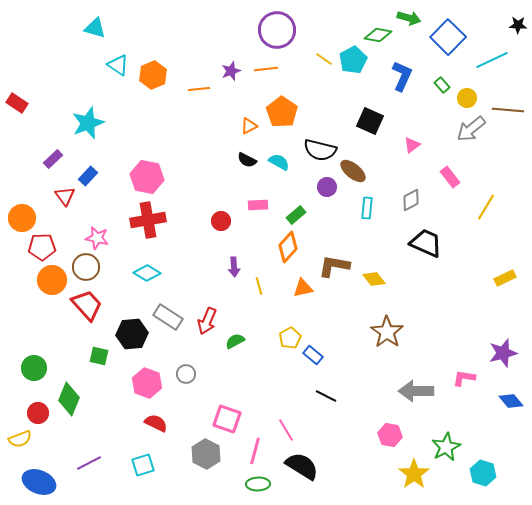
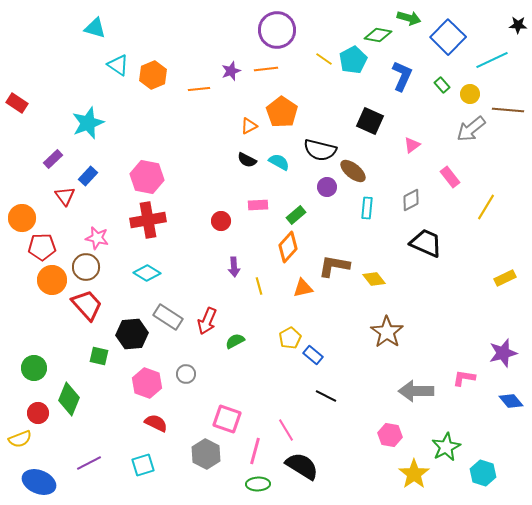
yellow circle at (467, 98): moved 3 px right, 4 px up
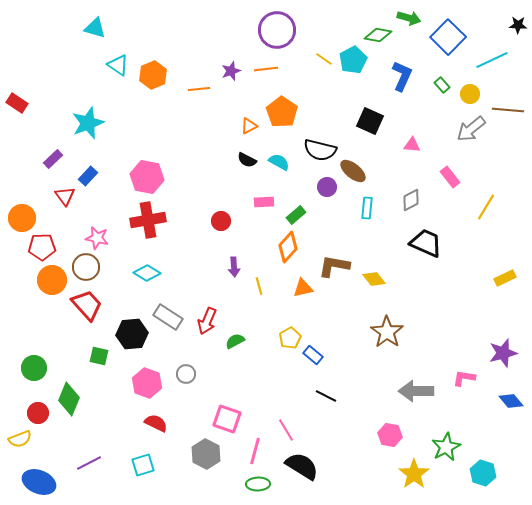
pink triangle at (412, 145): rotated 42 degrees clockwise
pink rectangle at (258, 205): moved 6 px right, 3 px up
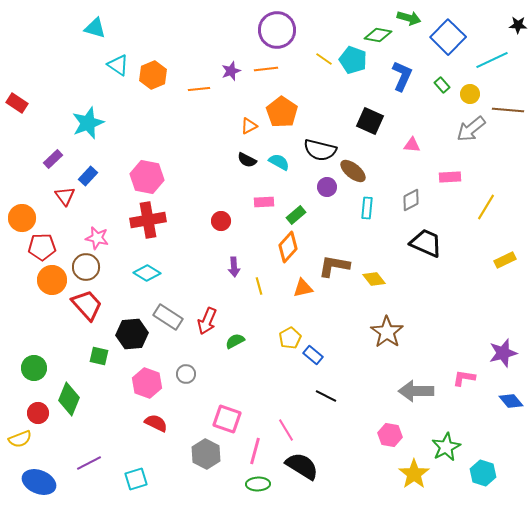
cyan pentagon at (353, 60): rotated 24 degrees counterclockwise
pink rectangle at (450, 177): rotated 55 degrees counterclockwise
yellow rectangle at (505, 278): moved 18 px up
cyan square at (143, 465): moved 7 px left, 14 px down
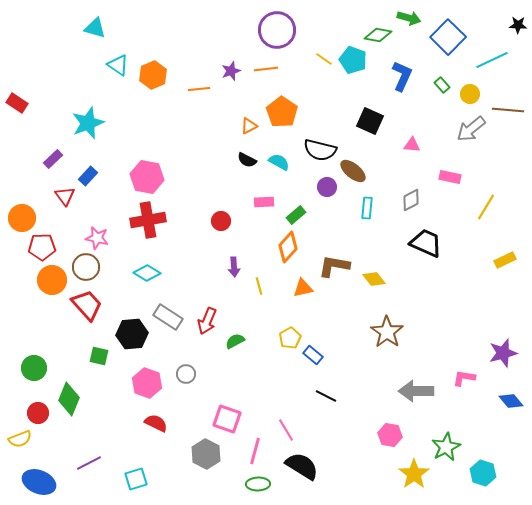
pink rectangle at (450, 177): rotated 15 degrees clockwise
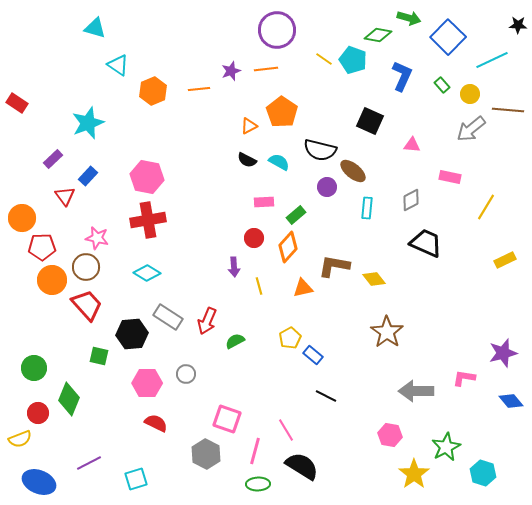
orange hexagon at (153, 75): moved 16 px down
red circle at (221, 221): moved 33 px right, 17 px down
pink hexagon at (147, 383): rotated 20 degrees counterclockwise
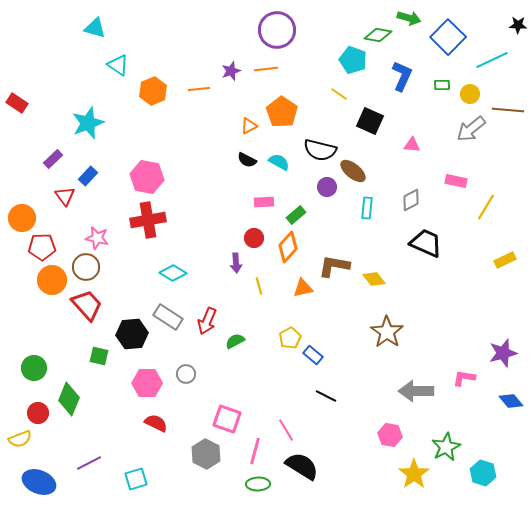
yellow line at (324, 59): moved 15 px right, 35 px down
green rectangle at (442, 85): rotated 49 degrees counterclockwise
pink rectangle at (450, 177): moved 6 px right, 4 px down
purple arrow at (234, 267): moved 2 px right, 4 px up
cyan diamond at (147, 273): moved 26 px right
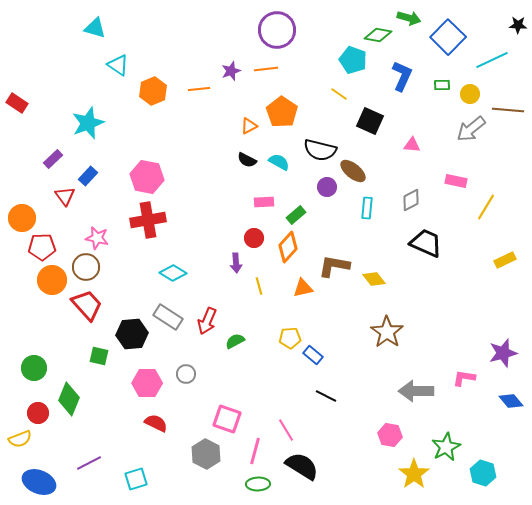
yellow pentagon at (290, 338): rotated 25 degrees clockwise
